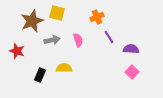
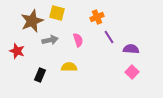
gray arrow: moved 2 px left
yellow semicircle: moved 5 px right, 1 px up
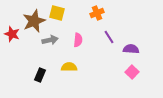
orange cross: moved 4 px up
brown star: moved 2 px right
pink semicircle: rotated 24 degrees clockwise
red star: moved 5 px left, 17 px up
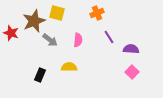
red star: moved 1 px left, 1 px up
gray arrow: rotated 49 degrees clockwise
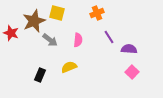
purple semicircle: moved 2 px left
yellow semicircle: rotated 21 degrees counterclockwise
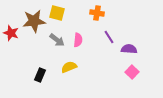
orange cross: rotated 32 degrees clockwise
brown star: rotated 15 degrees clockwise
gray arrow: moved 7 px right
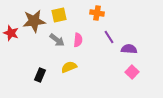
yellow square: moved 2 px right, 2 px down; rotated 28 degrees counterclockwise
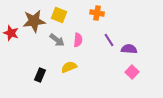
yellow square: rotated 35 degrees clockwise
purple line: moved 3 px down
